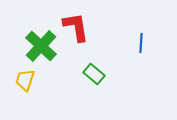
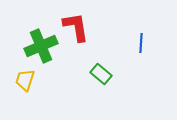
green cross: rotated 24 degrees clockwise
green rectangle: moved 7 px right
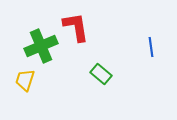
blue line: moved 10 px right, 4 px down; rotated 12 degrees counterclockwise
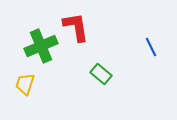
blue line: rotated 18 degrees counterclockwise
yellow trapezoid: moved 4 px down
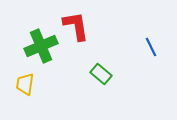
red L-shape: moved 1 px up
yellow trapezoid: rotated 10 degrees counterclockwise
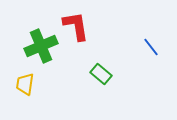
blue line: rotated 12 degrees counterclockwise
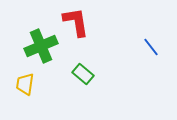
red L-shape: moved 4 px up
green rectangle: moved 18 px left
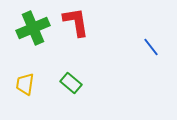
green cross: moved 8 px left, 18 px up
green rectangle: moved 12 px left, 9 px down
